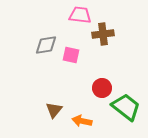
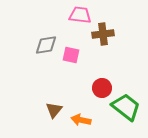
orange arrow: moved 1 px left, 1 px up
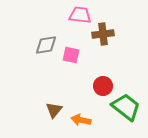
red circle: moved 1 px right, 2 px up
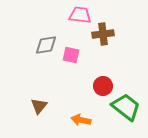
brown triangle: moved 15 px left, 4 px up
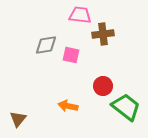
brown triangle: moved 21 px left, 13 px down
orange arrow: moved 13 px left, 14 px up
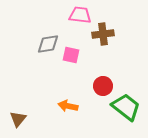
gray diamond: moved 2 px right, 1 px up
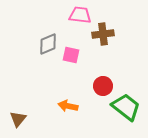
gray diamond: rotated 15 degrees counterclockwise
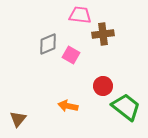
pink square: rotated 18 degrees clockwise
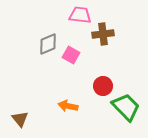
green trapezoid: rotated 8 degrees clockwise
brown triangle: moved 2 px right; rotated 18 degrees counterclockwise
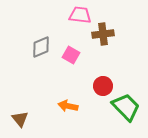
gray diamond: moved 7 px left, 3 px down
